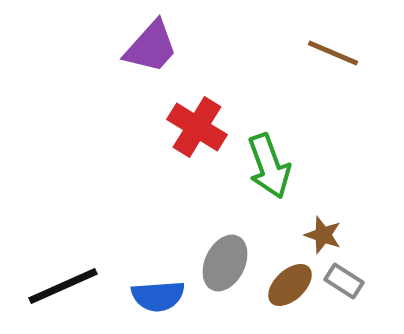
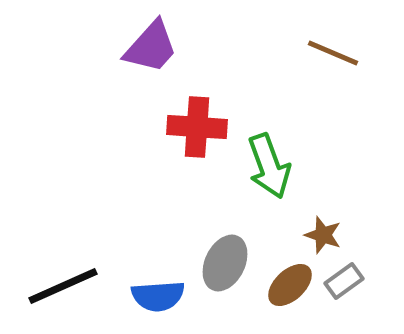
red cross: rotated 28 degrees counterclockwise
gray rectangle: rotated 69 degrees counterclockwise
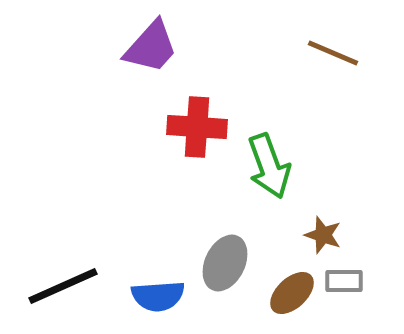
gray rectangle: rotated 36 degrees clockwise
brown ellipse: moved 2 px right, 8 px down
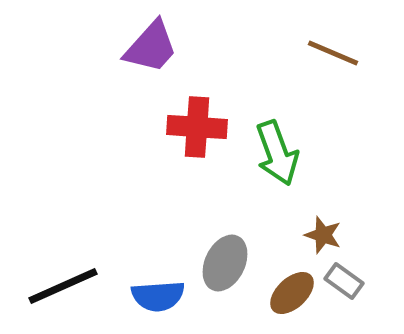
green arrow: moved 8 px right, 13 px up
gray rectangle: rotated 36 degrees clockwise
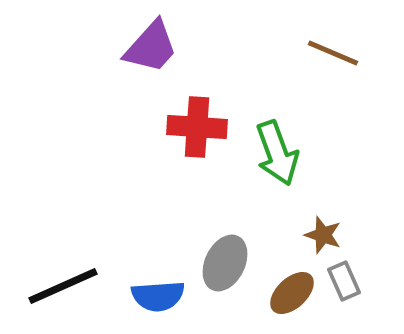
gray rectangle: rotated 30 degrees clockwise
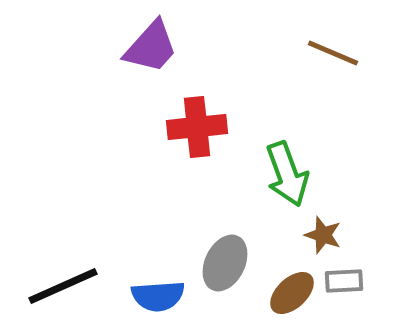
red cross: rotated 10 degrees counterclockwise
green arrow: moved 10 px right, 21 px down
gray rectangle: rotated 69 degrees counterclockwise
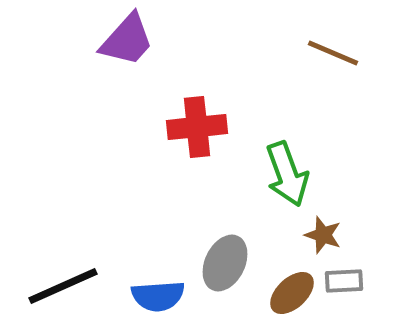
purple trapezoid: moved 24 px left, 7 px up
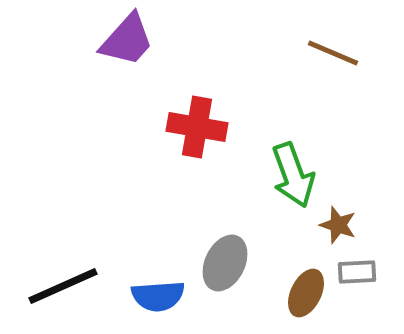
red cross: rotated 16 degrees clockwise
green arrow: moved 6 px right, 1 px down
brown star: moved 15 px right, 10 px up
gray rectangle: moved 13 px right, 9 px up
brown ellipse: moved 14 px right; rotated 21 degrees counterclockwise
